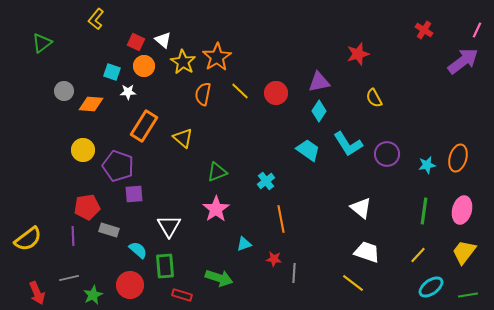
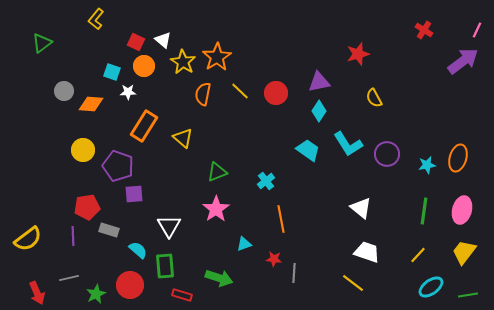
green star at (93, 295): moved 3 px right, 1 px up
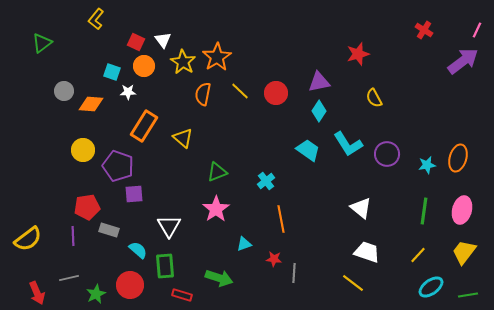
white triangle at (163, 40): rotated 12 degrees clockwise
